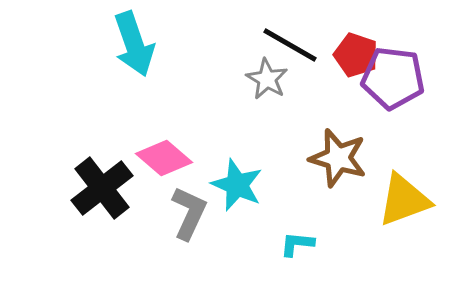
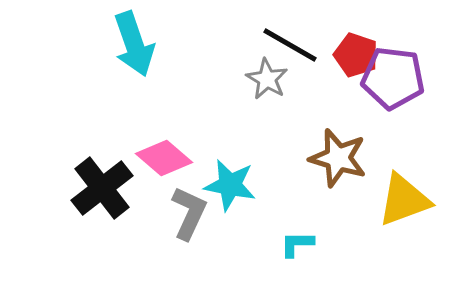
cyan star: moved 7 px left; rotated 12 degrees counterclockwise
cyan L-shape: rotated 6 degrees counterclockwise
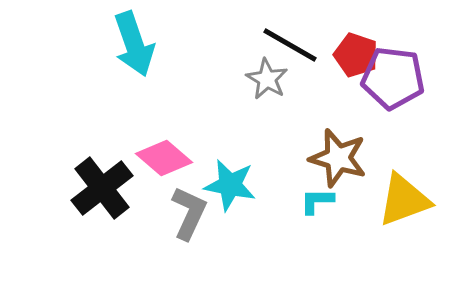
cyan L-shape: moved 20 px right, 43 px up
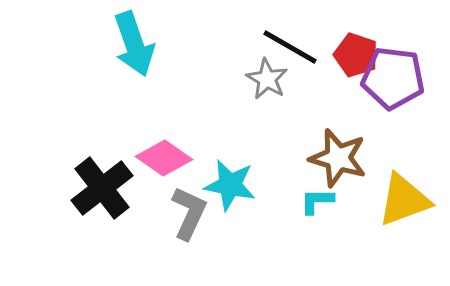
black line: moved 2 px down
pink diamond: rotated 6 degrees counterclockwise
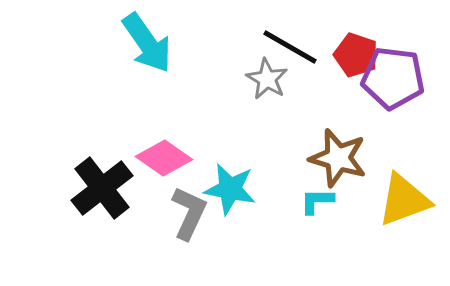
cyan arrow: moved 13 px right, 1 px up; rotated 16 degrees counterclockwise
cyan star: moved 4 px down
